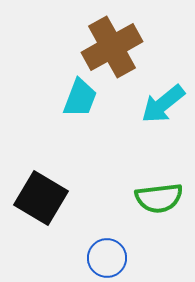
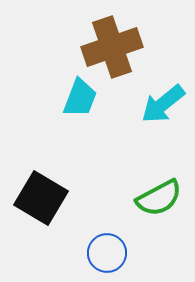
brown cross: rotated 10 degrees clockwise
green semicircle: rotated 21 degrees counterclockwise
blue circle: moved 5 px up
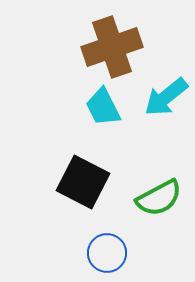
cyan trapezoid: moved 23 px right, 9 px down; rotated 132 degrees clockwise
cyan arrow: moved 3 px right, 7 px up
black square: moved 42 px right, 16 px up; rotated 4 degrees counterclockwise
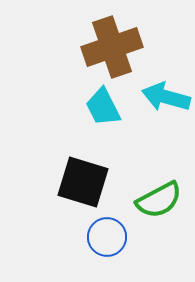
cyan arrow: rotated 54 degrees clockwise
black square: rotated 10 degrees counterclockwise
green semicircle: moved 2 px down
blue circle: moved 16 px up
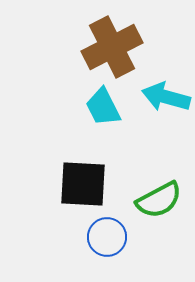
brown cross: rotated 8 degrees counterclockwise
black square: moved 2 px down; rotated 14 degrees counterclockwise
